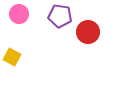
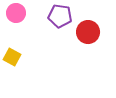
pink circle: moved 3 px left, 1 px up
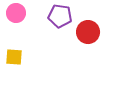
yellow square: moved 2 px right; rotated 24 degrees counterclockwise
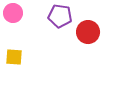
pink circle: moved 3 px left
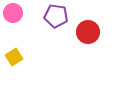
purple pentagon: moved 4 px left
yellow square: rotated 36 degrees counterclockwise
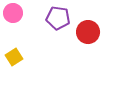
purple pentagon: moved 2 px right, 2 px down
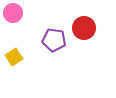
purple pentagon: moved 4 px left, 22 px down
red circle: moved 4 px left, 4 px up
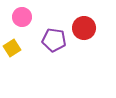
pink circle: moved 9 px right, 4 px down
yellow square: moved 2 px left, 9 px up
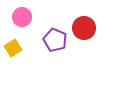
purple pentagon: moved 1 px right; rotated 15 degrees clockwise
yellow square: moved 1 px right
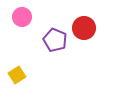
yellow square: moved 4 px right, 27 px down
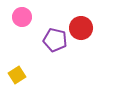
red circle: moved 3 px left
purple pentagon: rotated 10 degrees counterclockwise
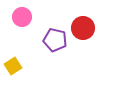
red circle: moved 2 px right
yellow square: moved 4 px left, 9 px up
